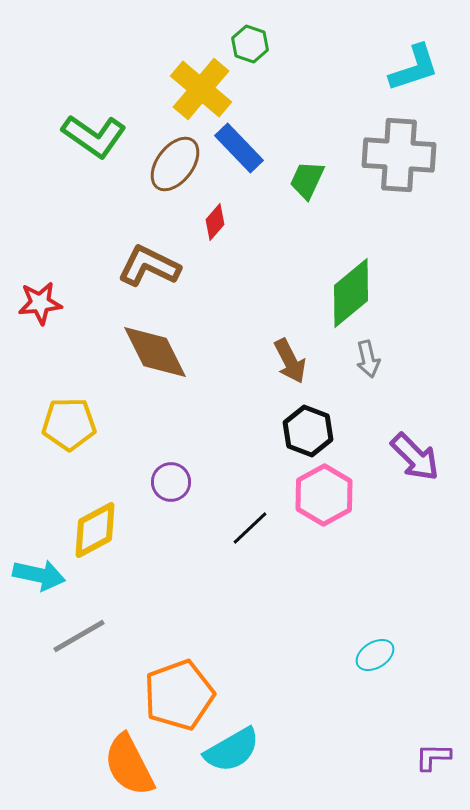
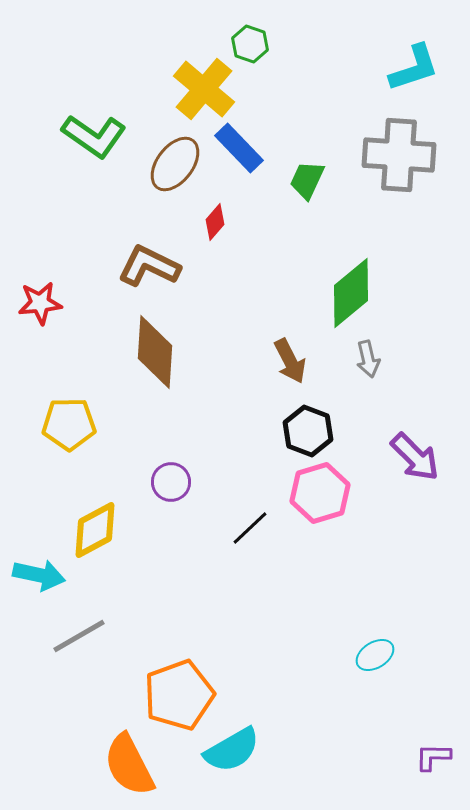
yellow cross: moved 3 px right
brown diamond: rotated 30 degrees clockwise
pink hexagon: moved 4 px left, 2 px up; rotated 12 degrees clockwise
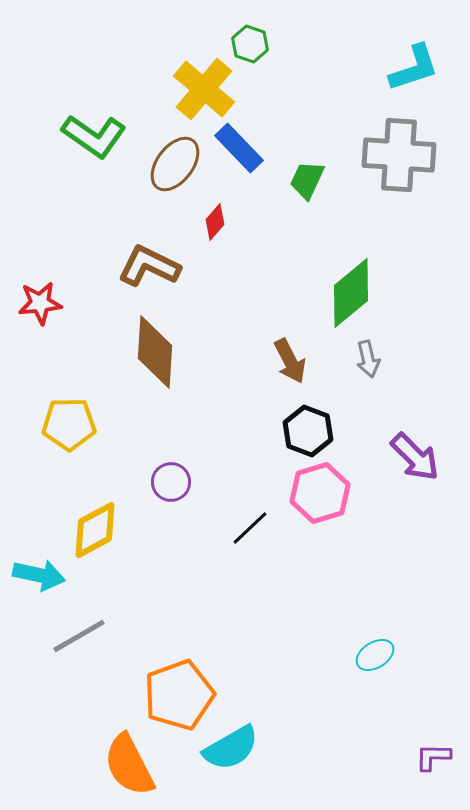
cyan semicircle: moved 1 px left, 2 px up
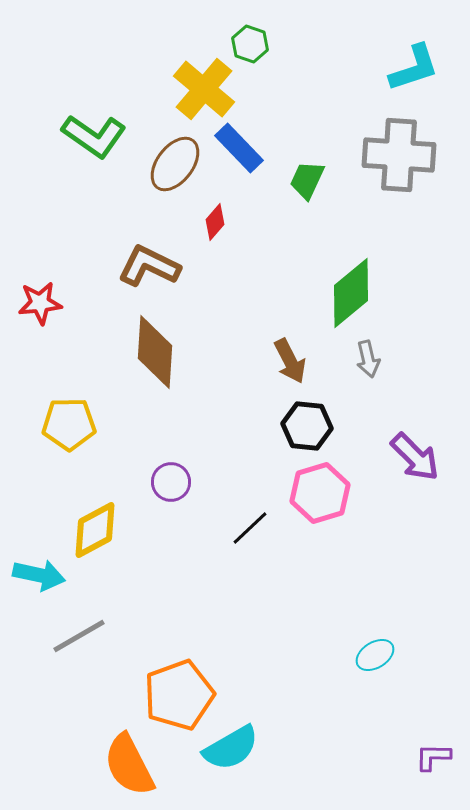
black hexagon: moved 1 px left, 5 px up; rotated 15 degrees counterclockwise
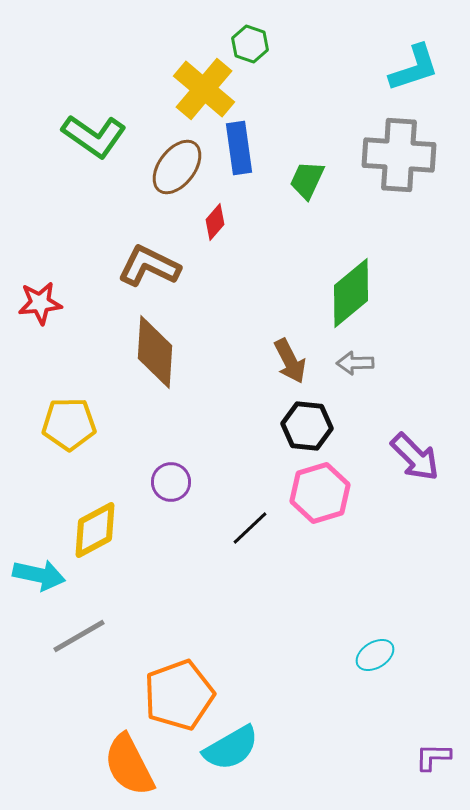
blue rectangle: rotated 36 degrees clockwise
brown ellipse: moved 2 px right, 3 px down
gray arrow: moved 13 px left, 4 px down; rotated 102 degrees clockwise
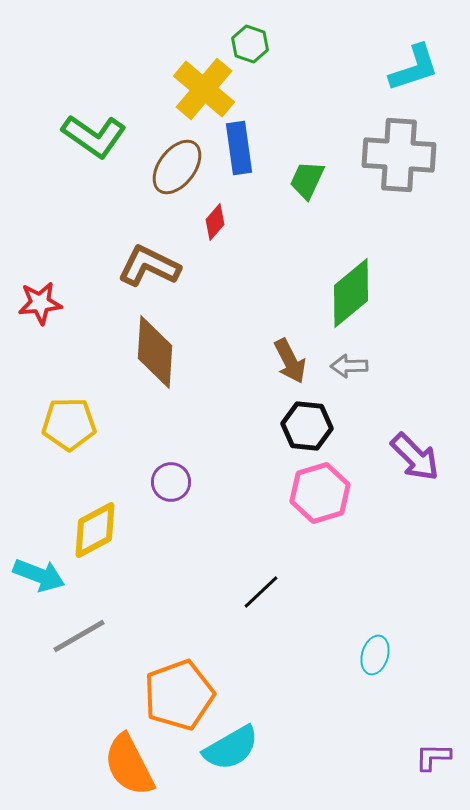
gray arrow: moved 6 px left, 3 px down
black line: moved 11 px right, 64 px down
cyan arrow: rotated 9 degrees clockwise
cyan ellipse: rotated 42 degrees counterclockwise
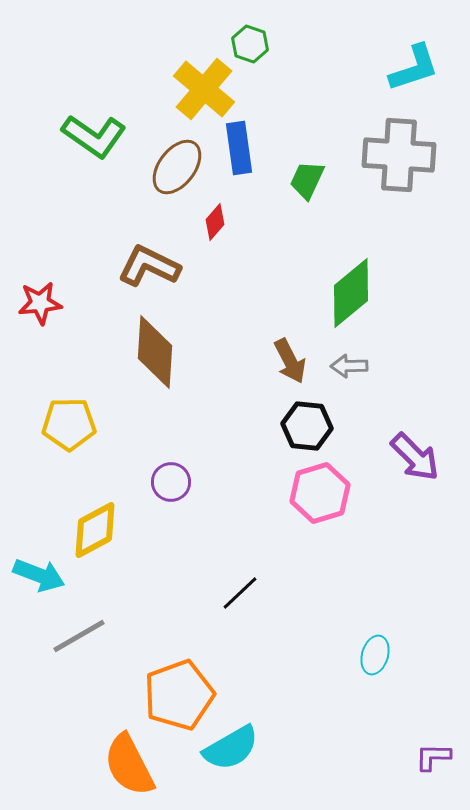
black line: moved 21 px left, 1 px down
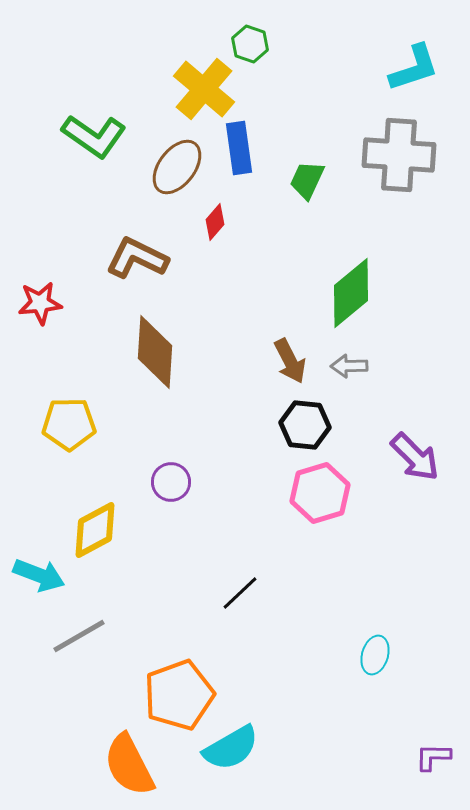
brown L-shape: moved 12 px left, 8 px up
black hexagon: moved 2 px left, 1 px up
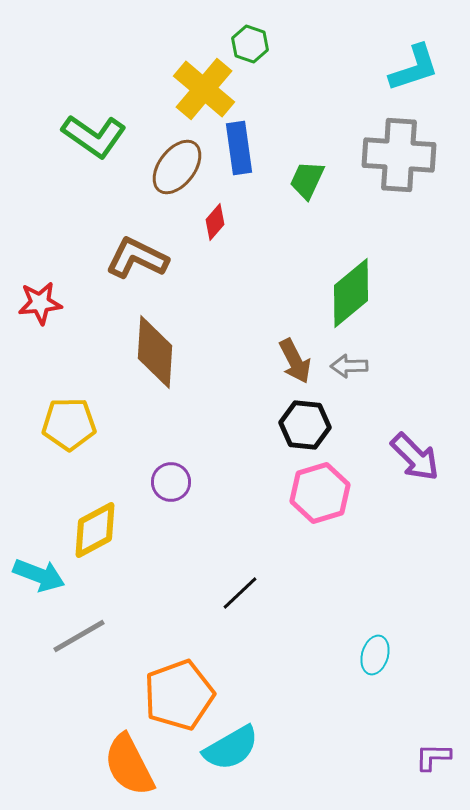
brown arrow: moved 5 px right
